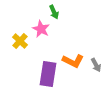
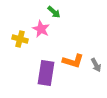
green arrow: rotated 24 degrees counterclockwise
yellow cross: moved 2 px up; rotated 28 degrees counterclockwise
orange L-shape: rotated 10 degrees counterclockwise
purple rectangle: moved 2 px left, 1 px up
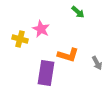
green arrow: moved 24 px right
orange L-shape: moved 5 px left, 6 px up
gray arrow: moved 1 px right, 2 px up
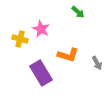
purple rectangle: moved 5 px left; rotated 40 degrees counterclockwise
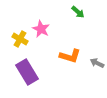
yellow cross: rotated 14 degrees clockwise
orange L-shape: moved 2 px right, 1 px down
gray arrow: rotated 144 degrees clockwise
purple rectangle: moved 14 px left, 1 px up
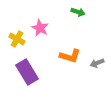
green arrow: rotated 24 degrees counterclockwise
pink star: moved 1 px left, 1 px up
yellow cross: moved 3 px left
gray arrow: rotated 48 degrees counterclockwise
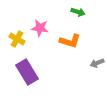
pink star: rotated 18 degrees counterclockwise
orange L-shape: moved 15 px up
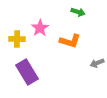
pink star: rotated 30 degrees clockwise
yellow cross: rotated 28 degrees counterclockwise
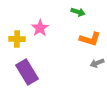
orange L-shape: moved 20 px right, 2 px up
